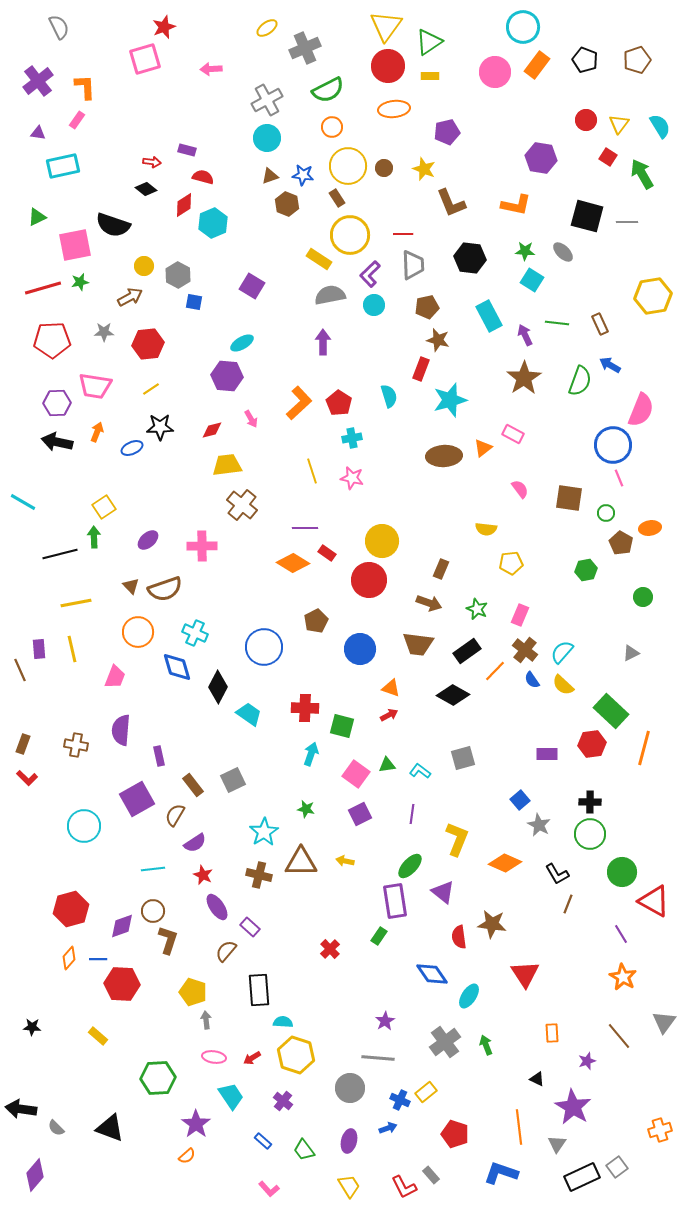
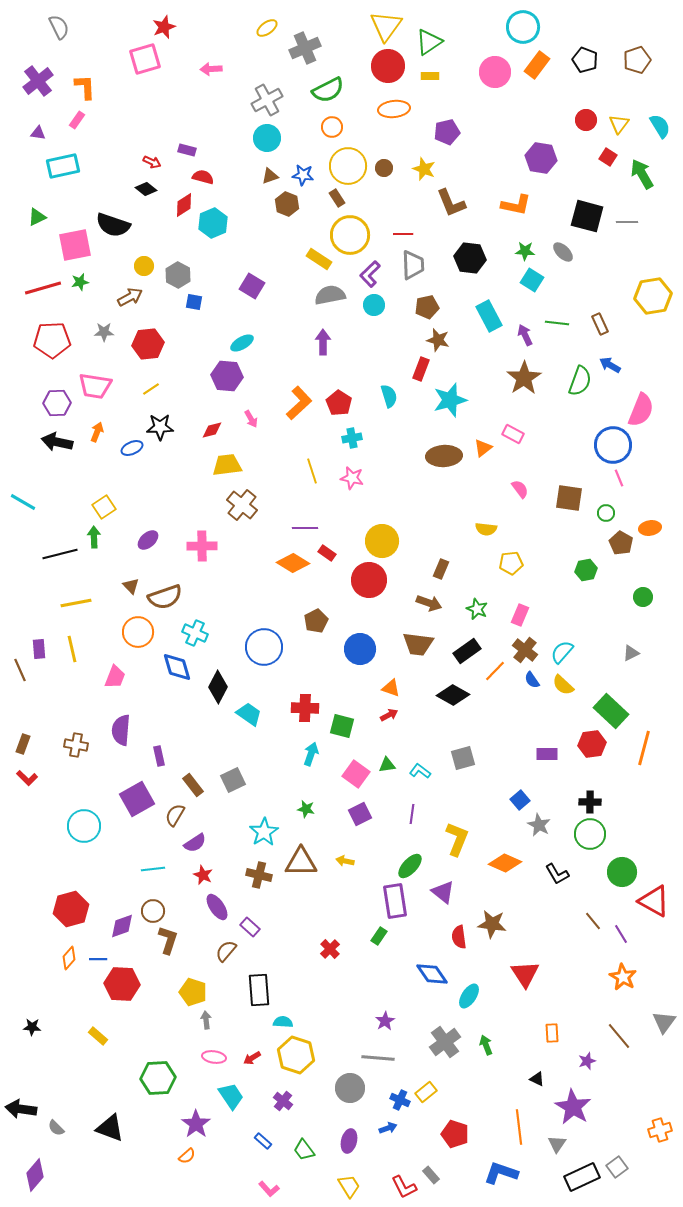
red arrow at (152, 162): rotated 18 degrees clockwise
brown semicircle at (165, 589): moved 8 px down
brown line at (568, 904): moved 25 px right, 17 px down; rotated 60 degrees counterclockwise
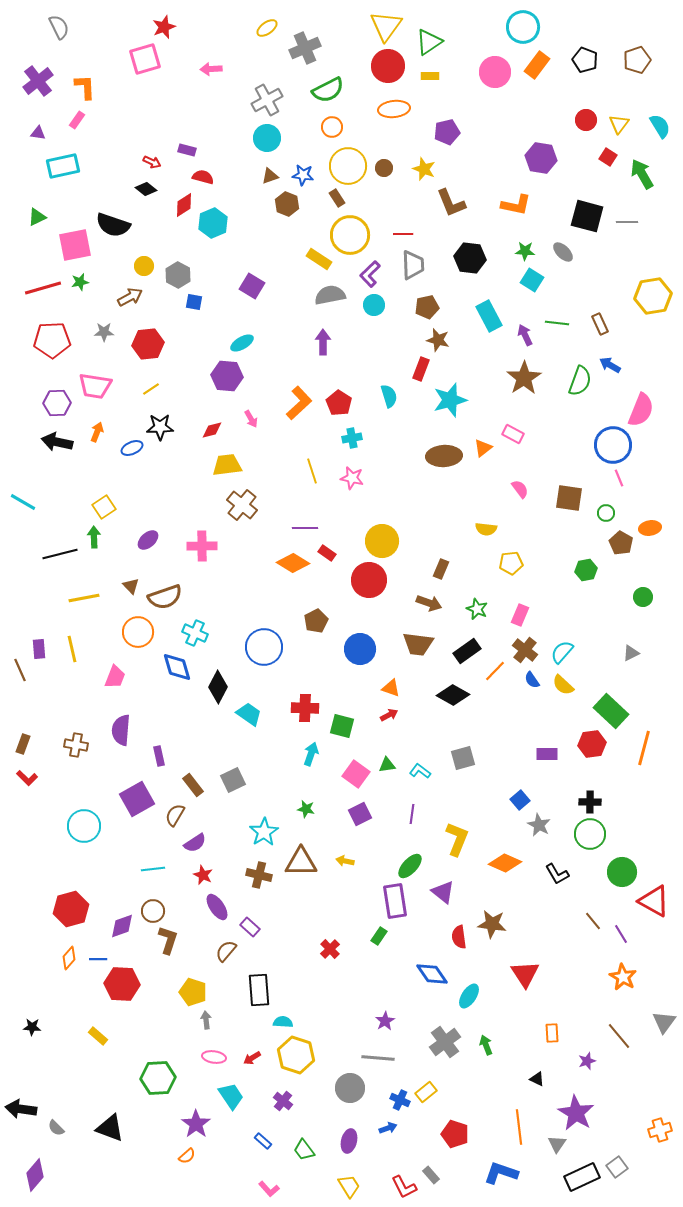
yellow line at (76, 603): moved 8 px right, 5 px up
purple star at (573, 1107): moved 3 px right, 6 px down
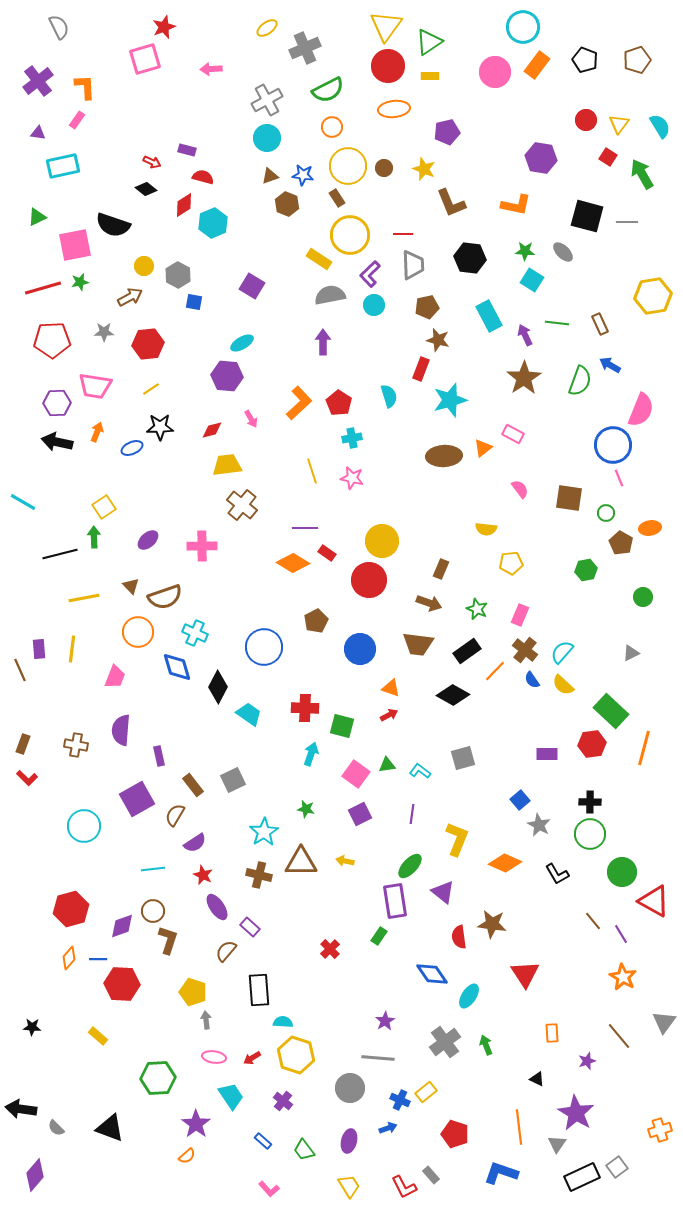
yellow line at (72, 649): rotated 20 degrees clockwise
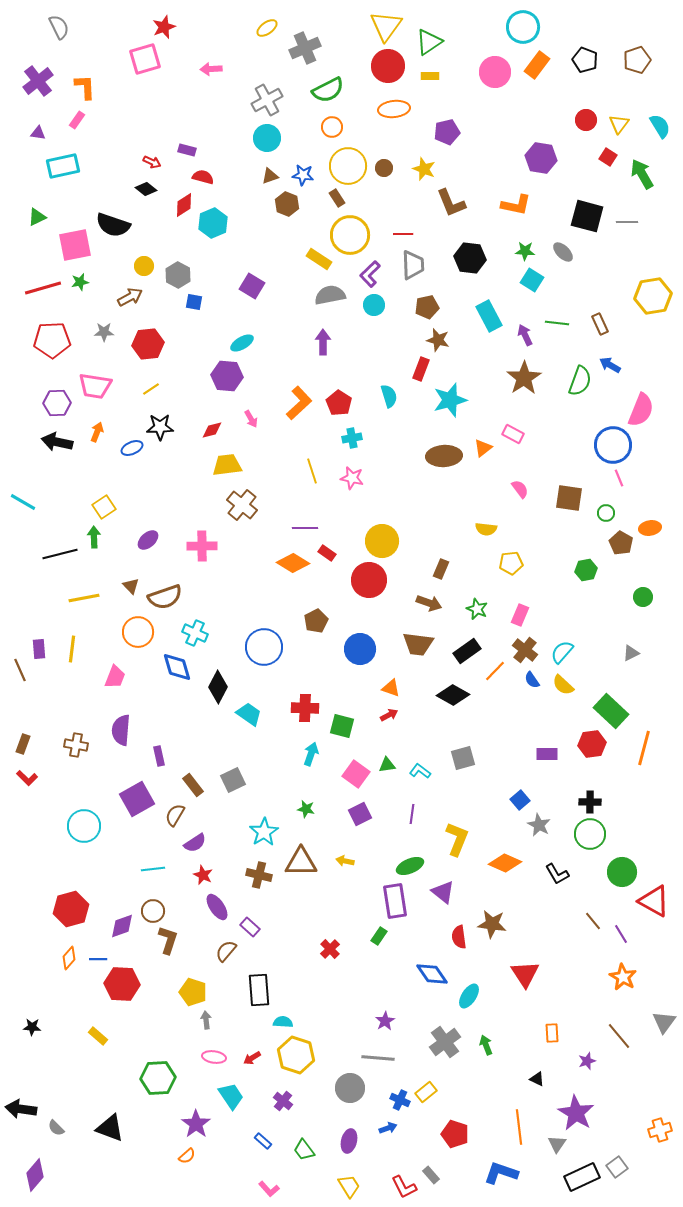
green ellipse at (410, 866): rotated 24 degrees clockwise
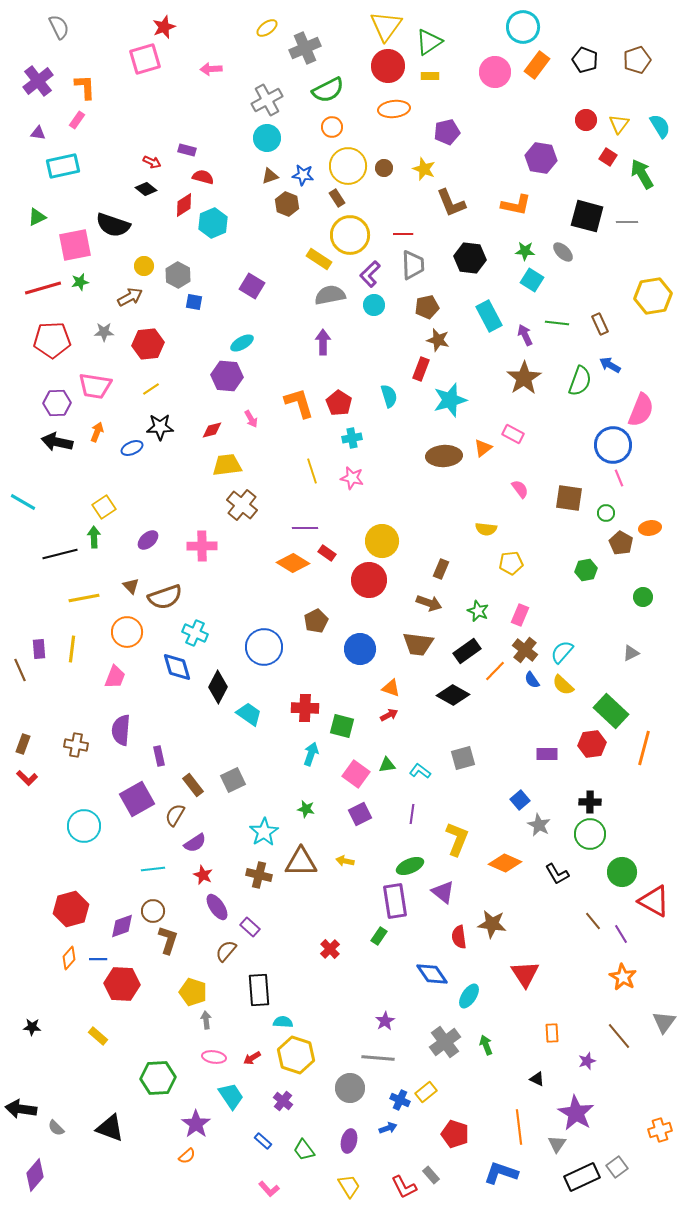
orange L-shape at (299, 403): rotated 64 degrees counterclockwise
green star at (477, 609): moved 1 px right, 2 px down
orange circle at (138, 632): moved 11 px left
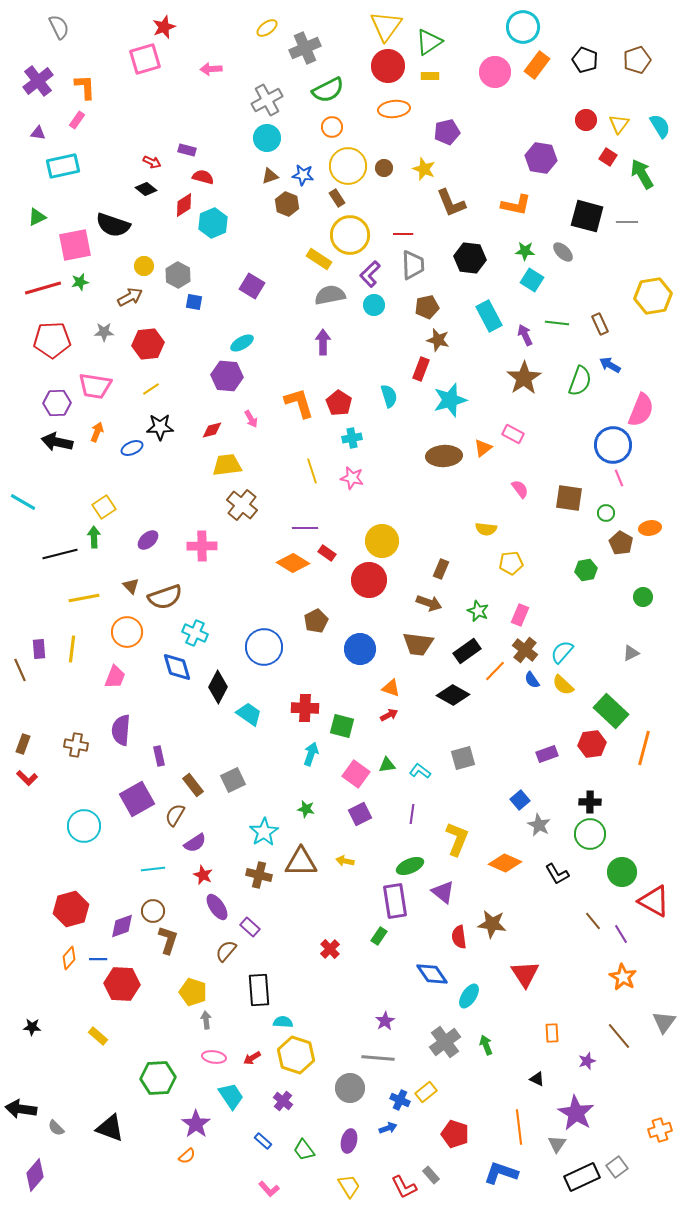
purple rectangle at (547, 754): rotated 20 degrees counterclockwise
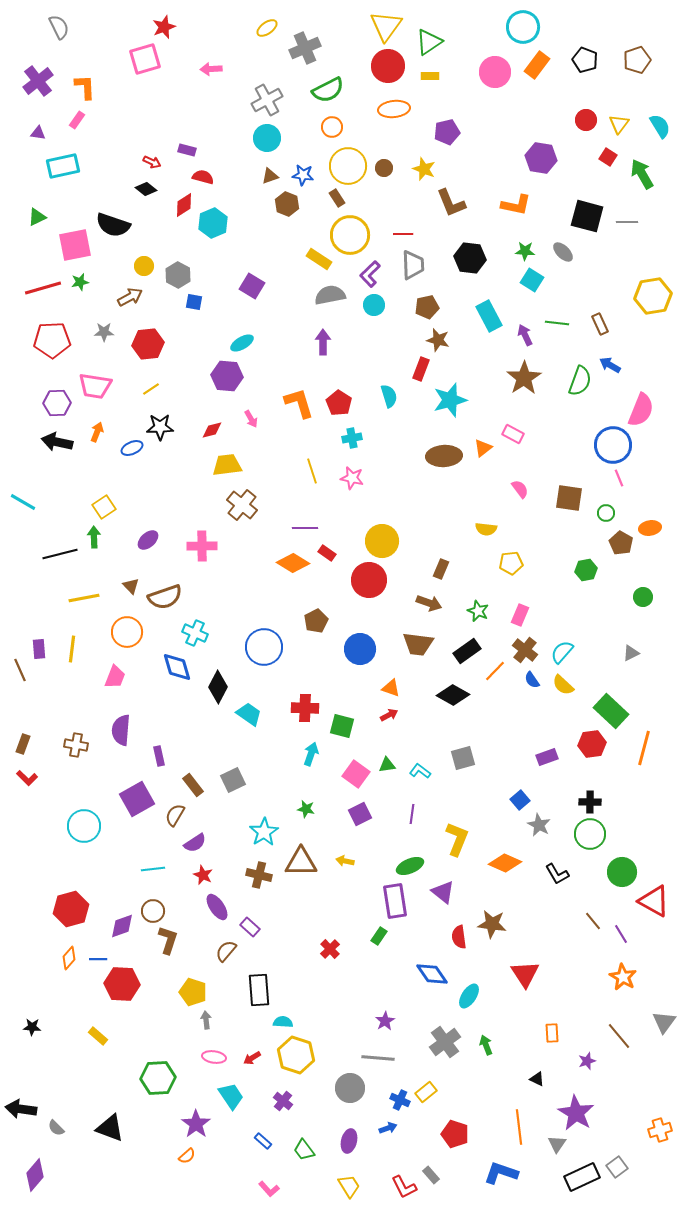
purple rectangle at (547, 754): moved 3 px down
